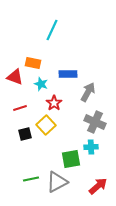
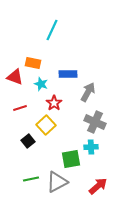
black square: moved 3 px right, 7 px down; rotated 24 degrees counterclockwise
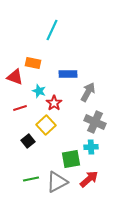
cyan star: moved 2 px left, 7 px down
red arrow: moved 9 px left, 7 px up
